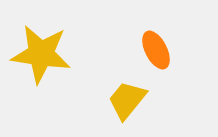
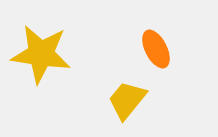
orange ellipse: moved 1 px up
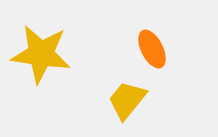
orange ellipse: moved 4 px left
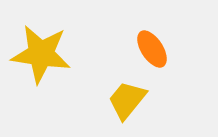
orange ellipse: rotated 6 degrees counterclockwise
